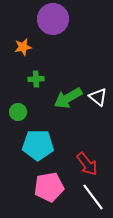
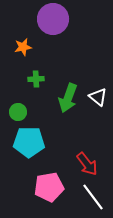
green arrow: rotated 40 degrees counterclockwise
cyan pentagon: moved 9 px left, 3 px up
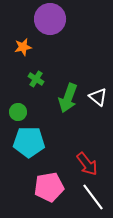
purple circle: moved 3 px left
green cross: rotated 35 degrees clockwise
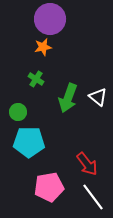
orange star: moved 20 px right
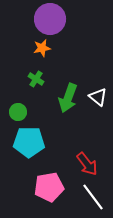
orange star: moved 1 px left, 1 px down
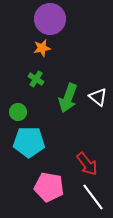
pink pentagon: rotated 20 degrees clockwise
